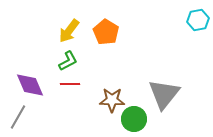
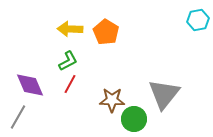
yellow arrow: moved 1 px right, 2 px up; rotated 55 degrees clockwise
red line: rotated 60 degrees counterclockwise
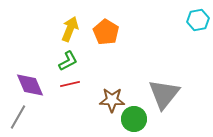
yellow arrow: rotated 110 degrees clockwise
red line: rotated 48 degrees clockwise
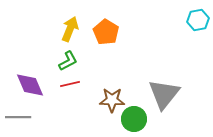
gray line: rotated 60 degrees clockwise
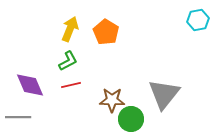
red line: moved 1 px right, 1 px down
green circle: moved 3 px left
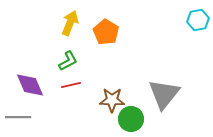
yellow arrow: moved 6 px up
